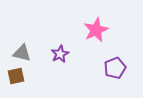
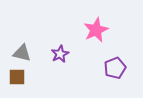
brown square: moved 1 px right, 1 px down; rotated 12 degrees clockwise
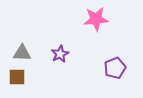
pink star: moved 11 px up; rotated 20 degrees clockwise
gray triangle: rotated 12 degrees counterclockwise
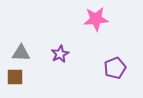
gray triangle: moved 1 px left
brown square: moved 2 px left
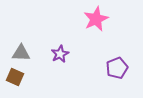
pink star: rotated 20 degrees counterclockwise
purple pentagon: moved 2 px right
brown square: rotated 24 degrees clockwise
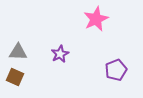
gray triangle: moved 3 px left, 1 px up
purple pentagon: moved 1 px left, 2 px down
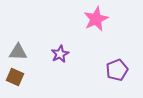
purple pentagon: moved 1 px right
